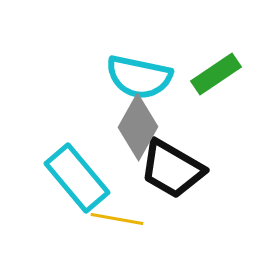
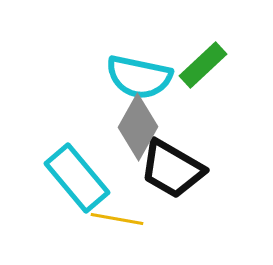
green rectangle: moved 13 px left, 9 px up; rotated 9 degrees counterclockwise
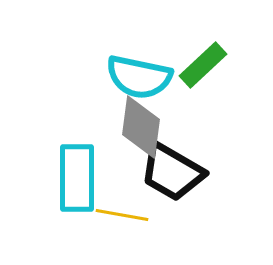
gray diamond: moved 3 px right; rotated 22 degrees counterclockwise
black trapezoid: moved 3 px down
cyan rectangle: rotated 40 degrees clockwise
yellow line: moved 5 px right, 4 px up
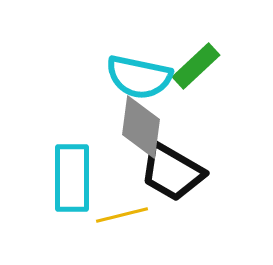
green rectangle: moved 7 px left, 1 px down
cyan rectangle: moved 5 px left
yellow line: rotated 24 degrees counterclockwise
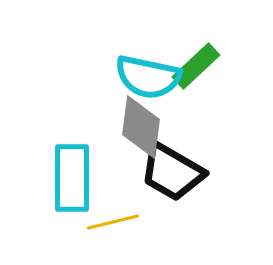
cyan semicircle: moved 9 px right
yellow line: moved 9 px left, 7 px down
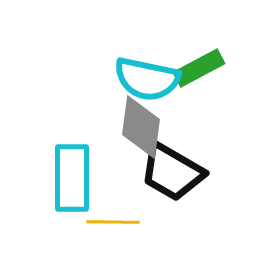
green rectangle: moved 3 px right, 2 px down; rotated 15 degrees clockwise
cyan semicircle: moved 1 px left, 2 px down
yellow line: rotated 15 degrees clockwise
